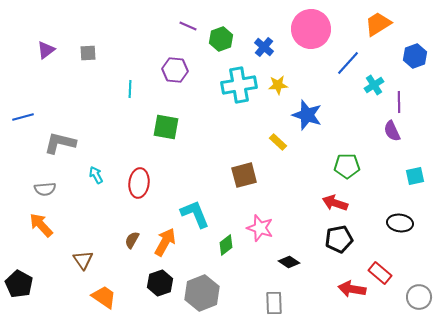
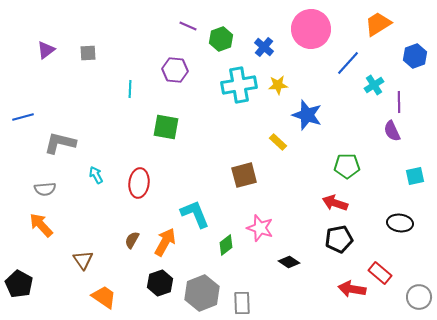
gray rectangle at (274, 303): moved 32 px left
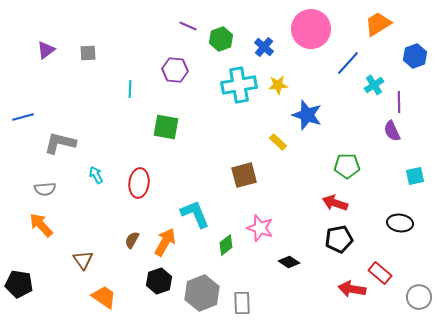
black hexagon at (160, 283): moved 1 px left, 2 px up
black pentagon at (19, 284): rotated 20 degrees counterclockwise
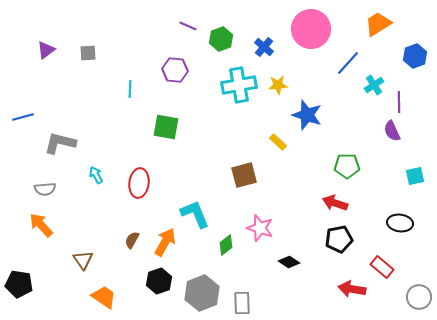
red rectangle at (380, 273): moved 2 px right, 6 px up
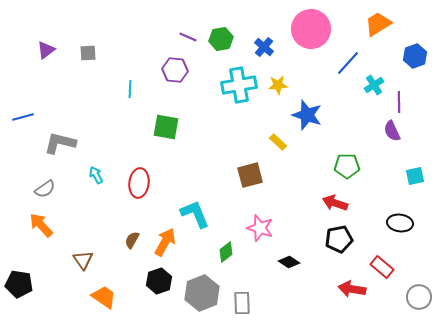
purple line at (188, 26): moved 11 px down
green hexagon at (221, 39): rotated 10 degrees clockwise
brown square at (244, 175): moved 6 px right
gray semicircle at (45, 189): rotated 30 degrees counterclockwise
green diamond at (226, 245): moved 7 px down
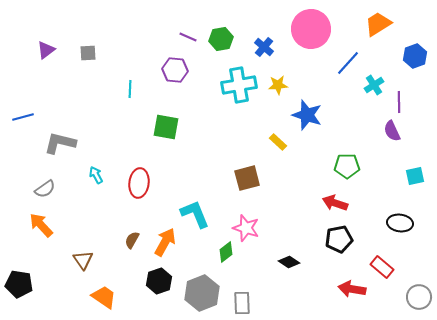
brown square at (250, 175): moved 3 px left, 3 px down
pink star at (260, 228): moved 14 px left
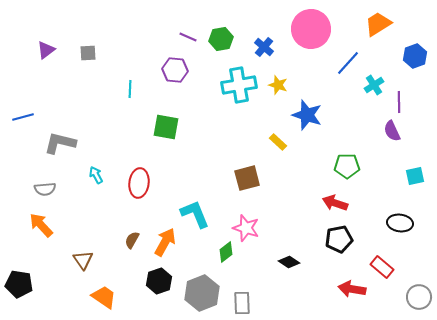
yellow star at (278, 85): rotated 24 degrees clockwise
gray semicircle at (45, 189): rotated 30 degrees clockwise
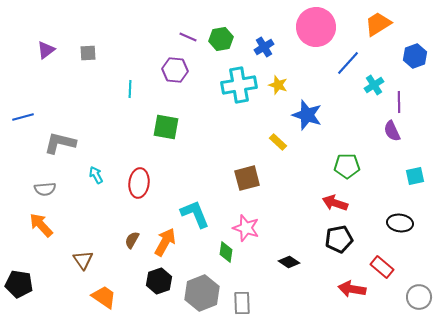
pink circle at (311, 29): moved 5 px right, 2 px up
blue cross at (264, 47): rotated 18 degrees clockwise
green diamond at (226, 252): rotated 45 degrees counterclockwise
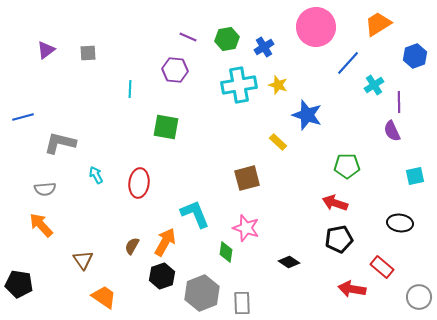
green hexagon at (221, 39): moved 6 px right
brown semicircle at (132, 240): moved 6 px down
black hexagon at (159, 281): moved 3 px right, 5 px up
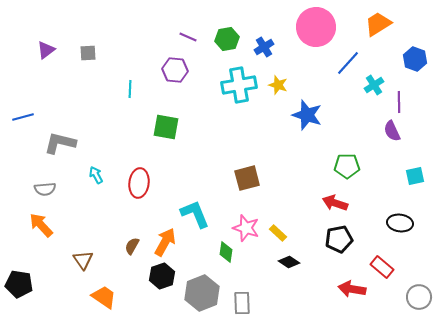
blue hexagon at (415, 56): moved 3 px down; rotated 20 degrees counterclockwise
yellow rectangle at (278, 142): moved 91 px down
